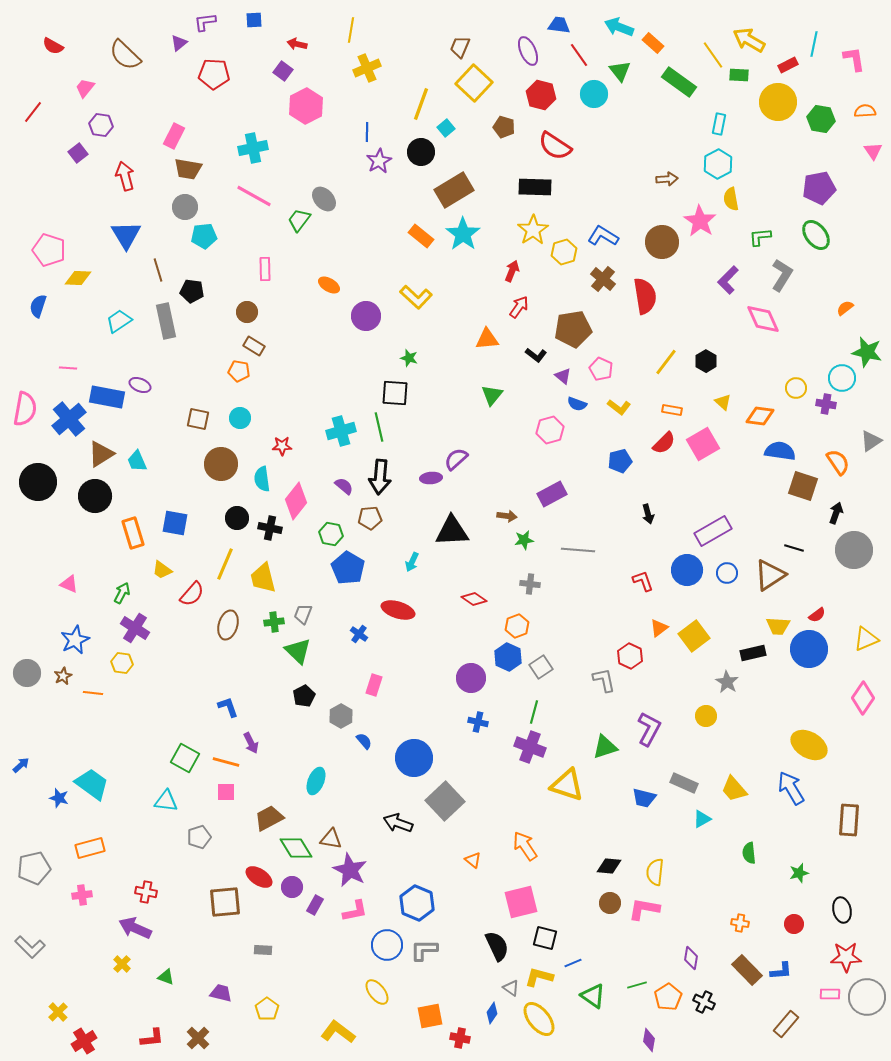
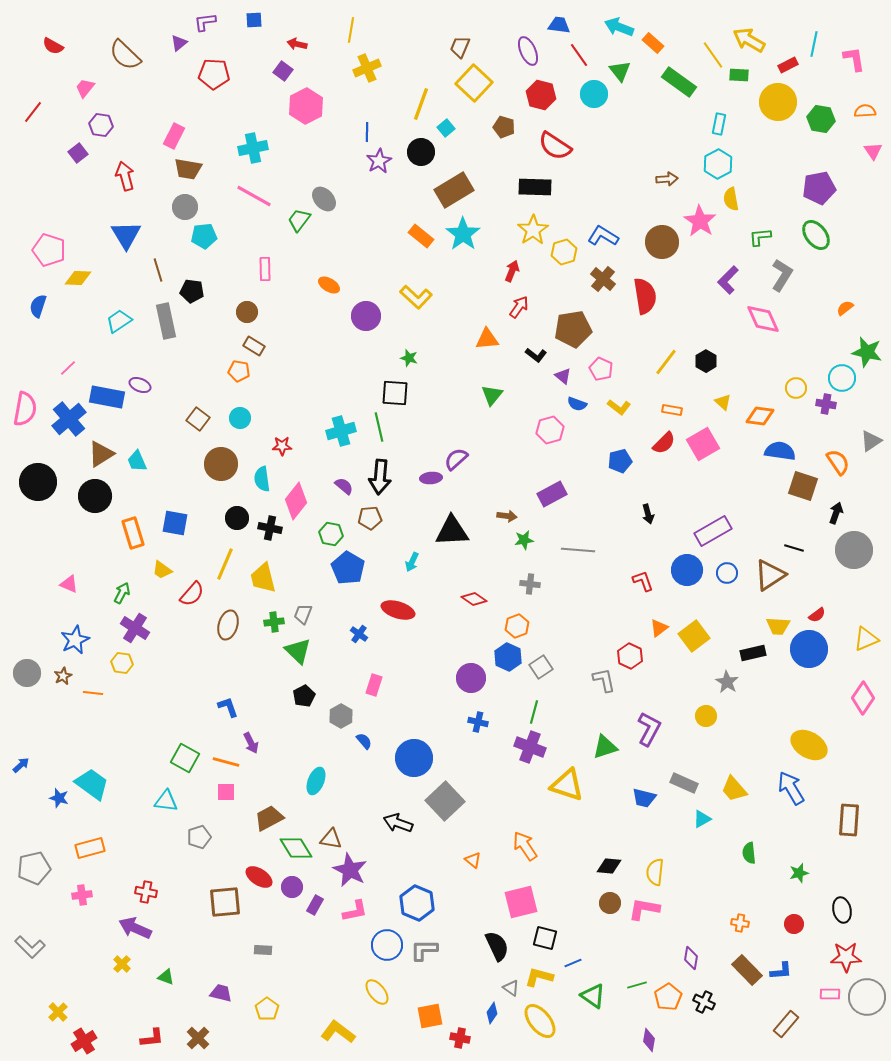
pink line at (68, 368): rotated 48 degrees counterclockwise
brown square at (198, 419): rotated 25 degrees clockwise
yellow ellipse at (539, 1019): moved 1 px right, 2 px down
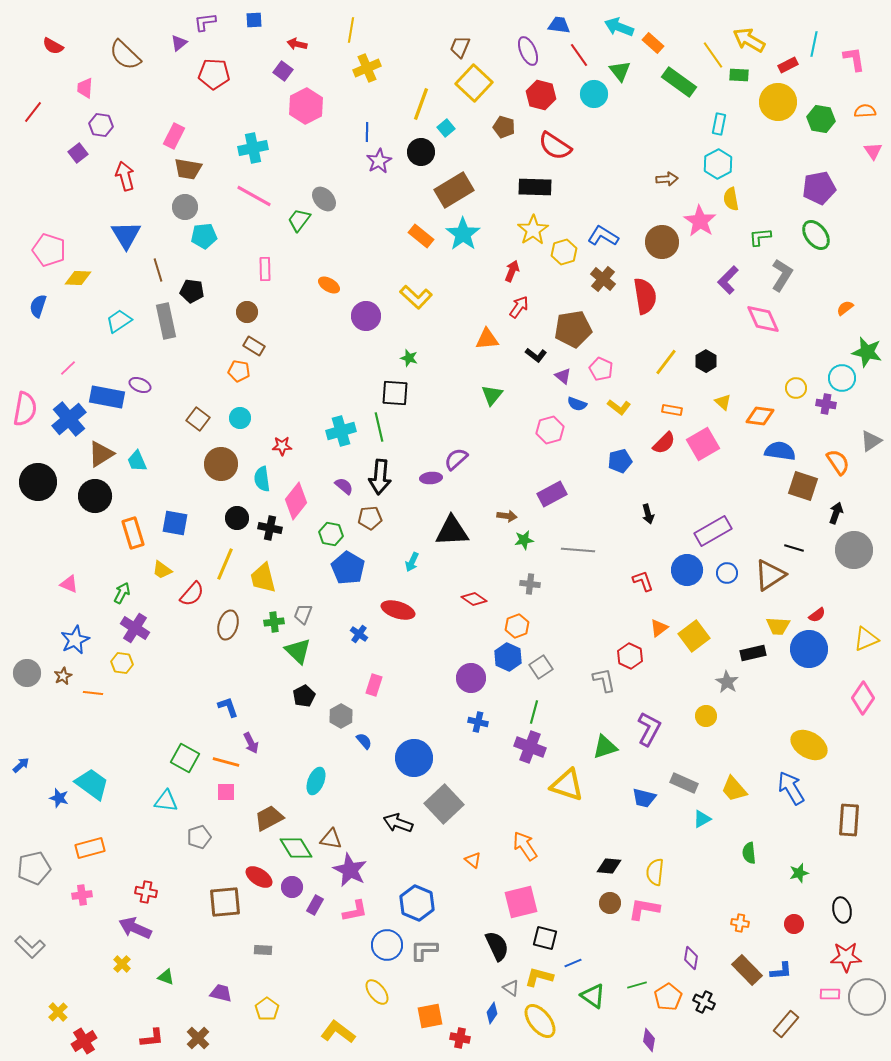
pink trapezoid at (85, 88): rotated 35 degrees counterclockwise
gray square at (445, 801): moved 1 px left, 3 px down
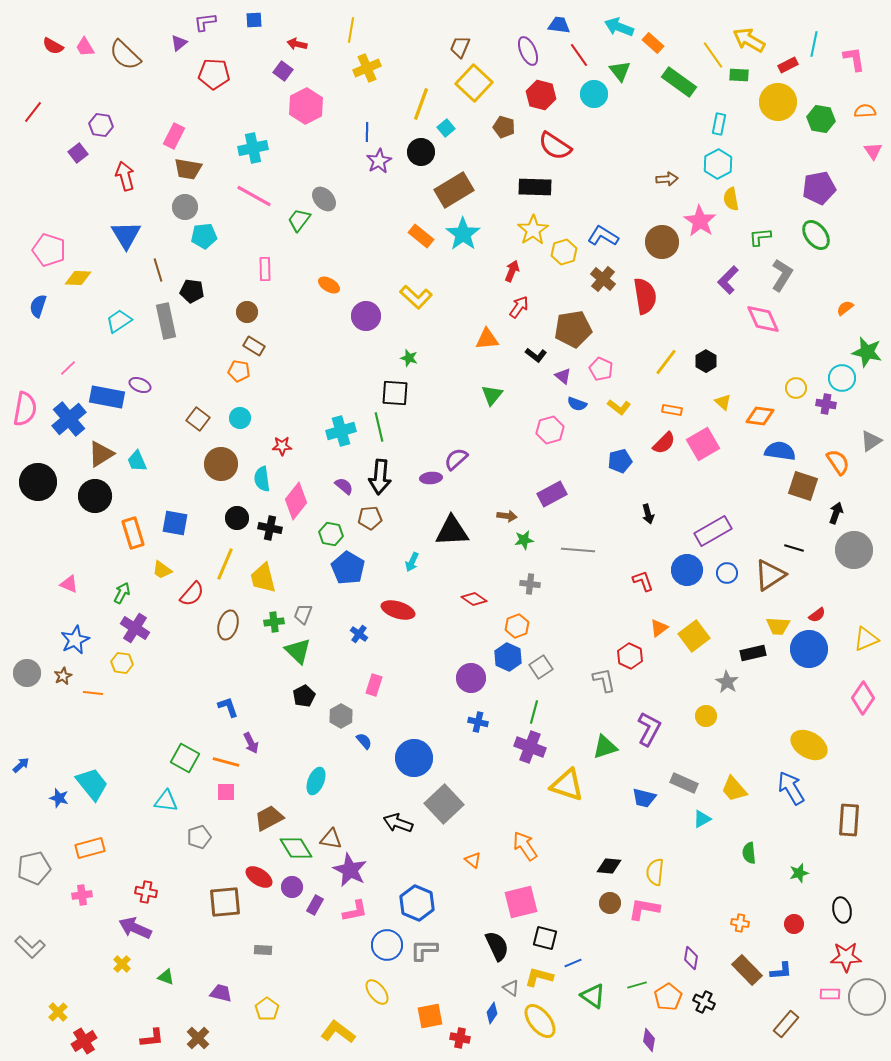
pink trapezoid at (85, 88): moved 41 px up; rotated 35 degrees counterclockwise
cyan trapezoid at (92, 784): rotated 15 degrees clockwise
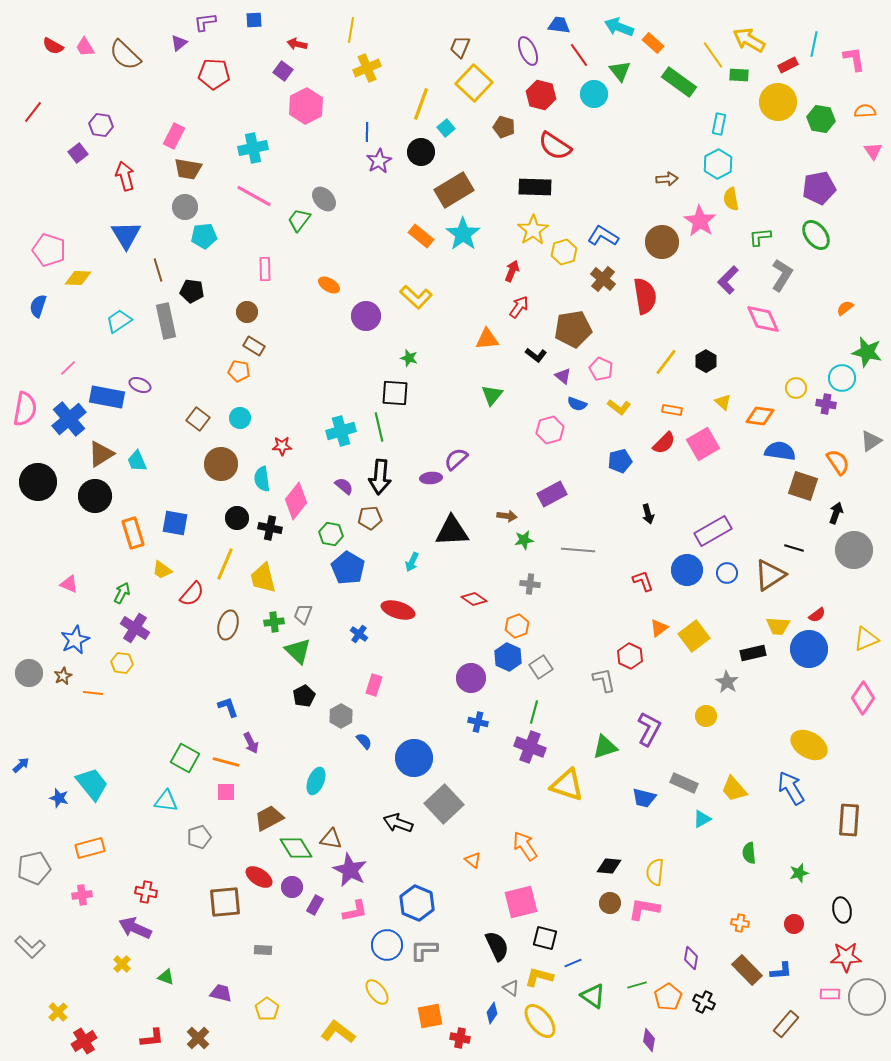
gray circle at (27, 673): moved 2 px right
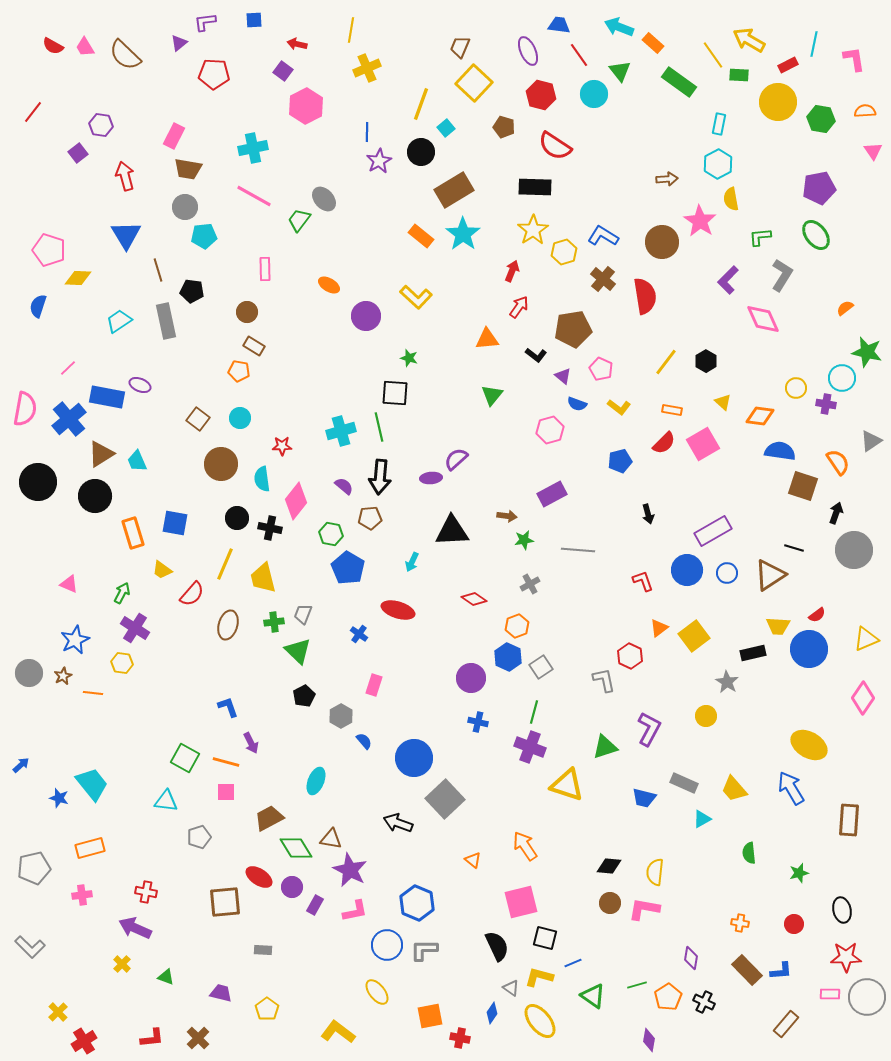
gray cross at (530, 584): rotated 36 degrees counterclockwise
gray square at (444, 804): moved 1 px right, 5 px up
